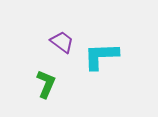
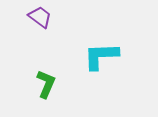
purple trapezoid: moved 22 px left, 25 px up
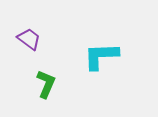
purple trapezoid: moved 11 px left, 22 px down
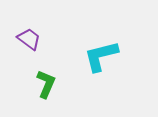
cyan L-shape: rotated 12 degrees counterclockwise
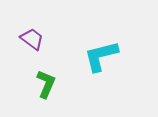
purple trapezoid: moved 3 px right
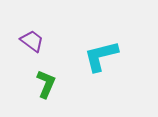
purple trapezoid: moved 2 px down
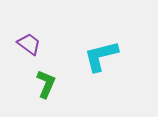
purple trapezoid: moved 3 px left, 3 px down
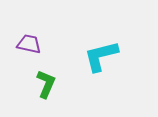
purple trapezoid: rotated 25 degrees counterclockwise
